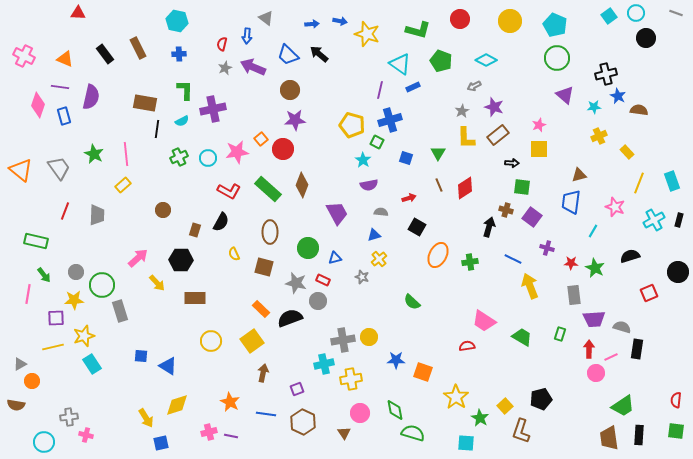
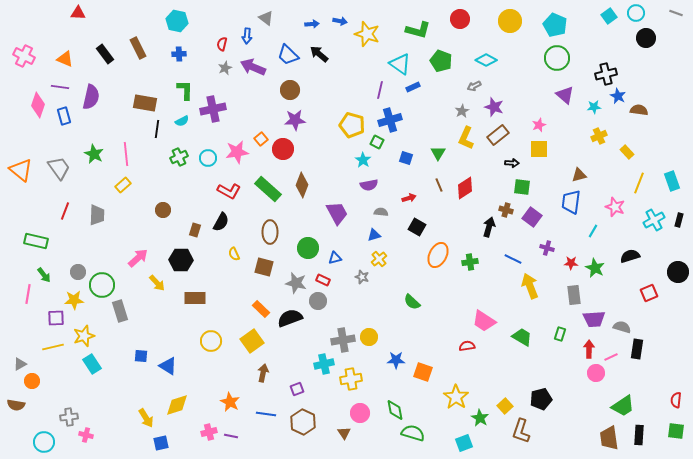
yellow L-shape at (466, 138): rotated 25 degrees clockwise
gray circle at (76, 272): moved 2 px right
cyan square at (466, 443): moved 2 px left; rotated 24 degrees counterclockwise
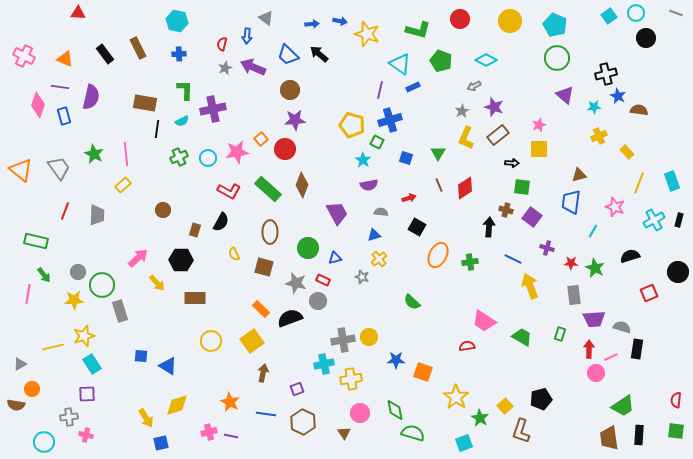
red circle at (283, 149): moved 2 px right
black arrow at (489, 227): rotated 12 degrees counterclockwise
purple square at (56, 318): moved 31 px right, 76 px down
orange circle at (32, 381): moved 8 px down
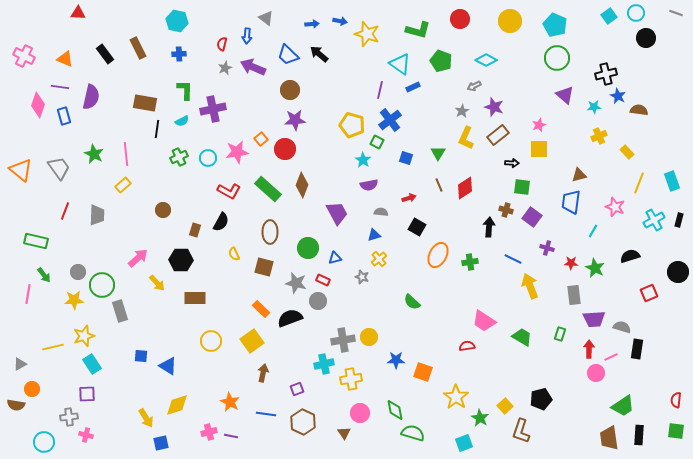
blue cross at (390, 120): rotated 20 degrees counterclockwise
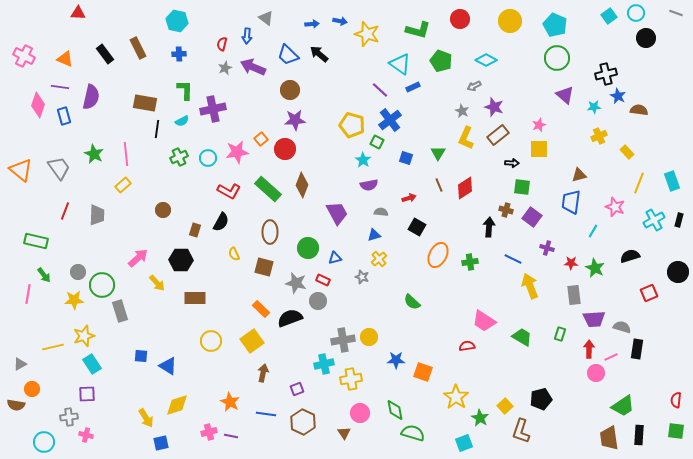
purple line at (380, 90): rotated 60 degrees counterclockwise
gray star at (462, 111): rotated 16 degrees counterclockwise
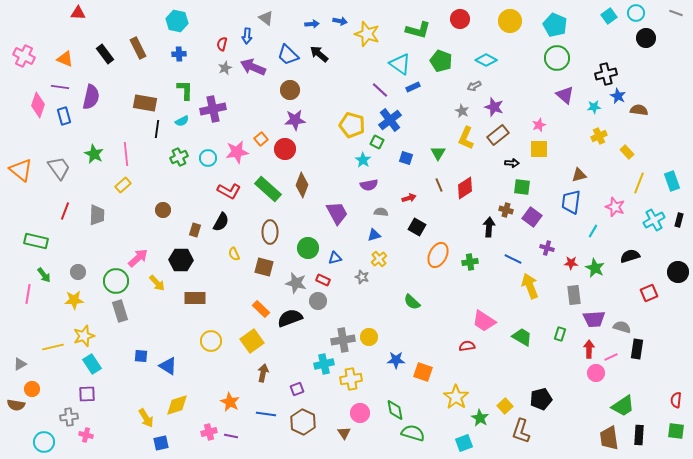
green circle at (102, 285): moved 14 px right, 4 px up
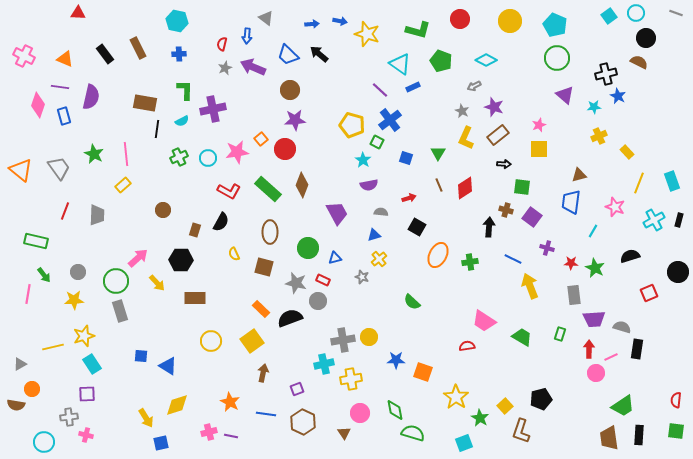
brown semicircle at (639, 110): moved 48 px up; rotated 18 degrees clockwise
black arrow at (512, 163): moved 8 px left, 1 px down
